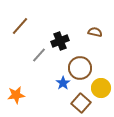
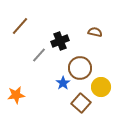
yellow circle: moved 1 px up
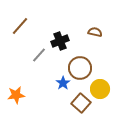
yellow circle: moved 1 px left, 2 px down
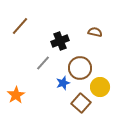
gray line: moved 4 px right, 8 px down
blue star: rotated 16 degrees clockwise
yellow circle: moved 2 px up
orange star: rotated 24 degrees counterclockwise
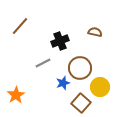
gray line: rotated 21 degrees clockwise
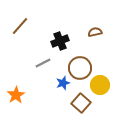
brown semicircle: rotated 24 degrees counterclockwise
yellow circle: moved 2 px up
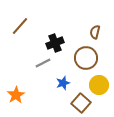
brown semicircle: rotated 64 degrees counterclockwise
black cross: moved 5 px left, 2 px down
brown circle: moved 6 px right, 10 px up
yellow circle: moved 1 px left
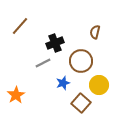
brown circle: moved 5 px left, 3 px down
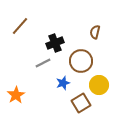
brown square: rotated 18 degrees clockwise
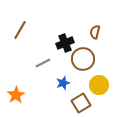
brown line: moved 4 px down; rotated 12 degrees counterclockwise
black cross: moved 10 px right
brown circle: moved 2 px right, 2 px up
